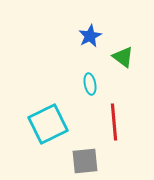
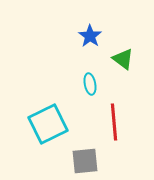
blue star: rotated 10 degrees counterclockwise
green triangle: moved 2 px down
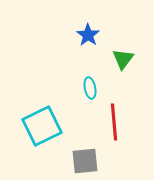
blue star: moved 2 px left, 1 px up
green triangle: rotated 30 degrees clockwise
cyan ellipse: moved 4 px down
cyan square: moved 6 px left, 2 px down
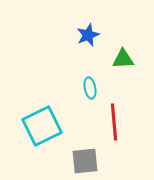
blue star: rotated 15 degrees clockwise
green triangle: rotated 50 degrees clockwise
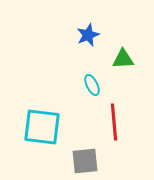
cyan ellipse: moved 2 px right, 3 px up; rotated 15 degrees counterclockwise
cyan square: moved 1 px down; rotated 33 degrees clockwise
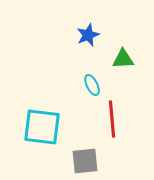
red line: moved 2 px left, 3 px up
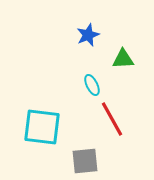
red line: rotated 24 degrees counterclockwise
